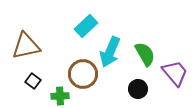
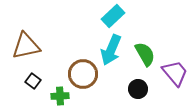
cyan rectangle: moved 27 px right, 10 px up
cyan arrow: moved 1 px right, 2 px up
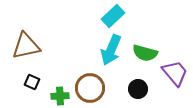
green semicircle: moved 1 px up; rotated 135 degrees clockwise
brown circle: moved 7 px right, 14 px down
black square: moved 1 px left, 1 px down; rotated 14 degrees counterclockwise
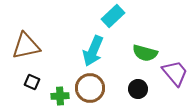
cyan arrow: moved 18 px left, 1 px down
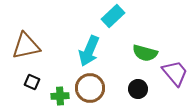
cyan arrow: moved 4 px left
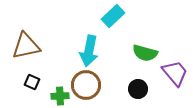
cyan arrow: rotated 12 degrees counterclockwise
brown circle: moved 4 px left, 3 px up
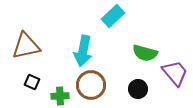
cyan arrow: moved 6 px left
brown circle: moved 5 px right
